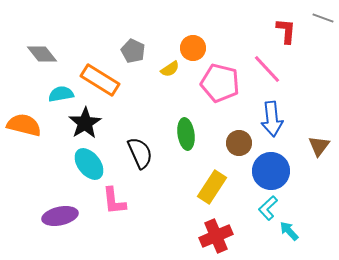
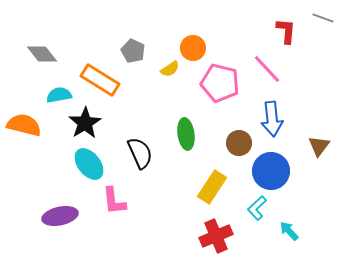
cyan semicircle: moved 2 px left, 1 px down
cyan L-shape: moved 11 px left
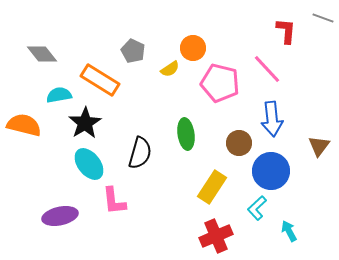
black semicircle: rotated 40 degrees clockwise
cyan arrow: rotated 15 degrees clockwise
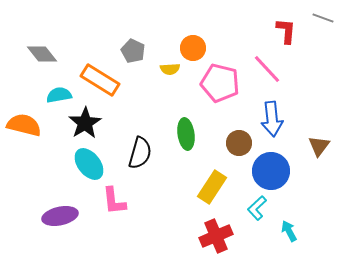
yellow semicircle: rotated 30 degrees clockwise
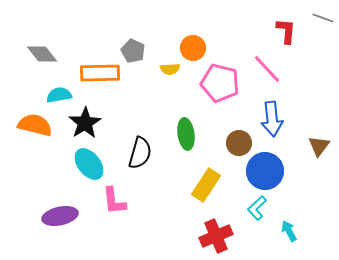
orange rectangle: moved 7 px up; rotated 33 degrees counterclockwise
orange semicircle: moved 11 px right
blue circle: moved 6 px left
yellow rectangle: moved 6 px left, 2 px up
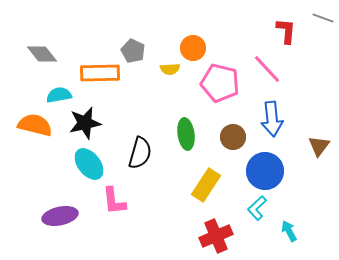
black star: rotated 20 degrees clockwise
brown circle: moved 6 px left, 6 px up
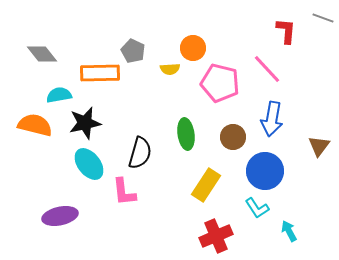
blue arrow: rotated 16 degrees clockwise
pink L-shape: moved 10 px right, 9 px up
cyan L-shape: rotated 80 degrees counterclockwise
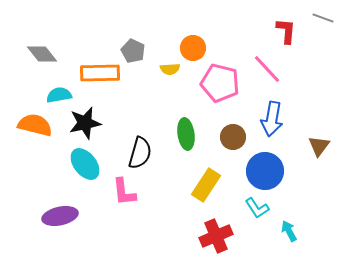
cyan ellipse: moved 4 px left
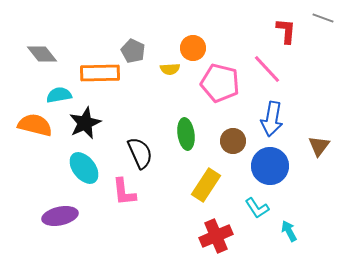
black star: rotated 12 degrees counterclockwise
brown circle: moved 4 px down
black semicircle: rotated 40 degrees counterclockwise
cyan ellipse: moved 1 px left, 4 px down
blue circle: moved 5 px right, 5 px up
